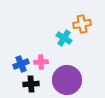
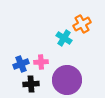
orange cross: rotated 18 degrees counterclockwise
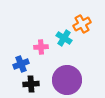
pink cross: moved 15 px up
